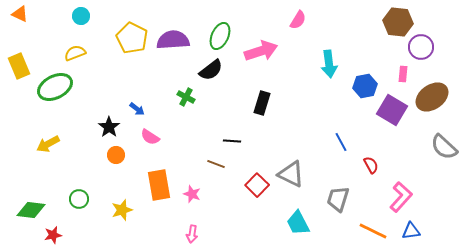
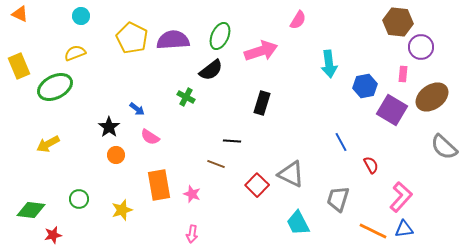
blue triangle at (411, 231): moved 7 px left, 2 px up
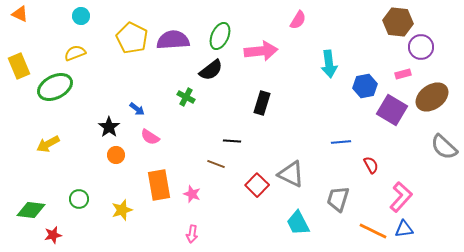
pink arrow at (261, 51): rotated 12 degrees clockwise
pink rectangle at (403, 74): rotated 70 degrees clockwise
blue line at (341, 142): rotated 66 degrees counterclockwise
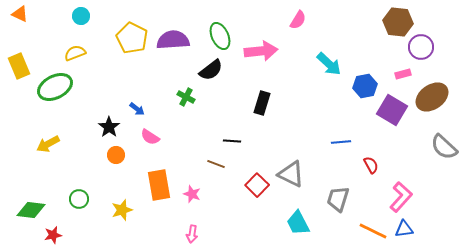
green ellipse at (220, 36): rotated 48 degrees counterclockwise
cyan arrow at (329, 64): rotated 40 degrees counterclockwise
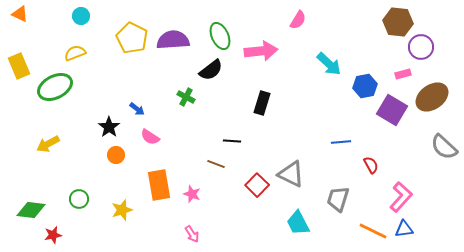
pink arrow at (192, 234): rotated 42 degrees counterclockwise
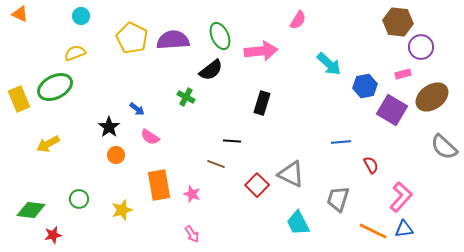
yellow rectangle at (19, 66): moved 33 px down
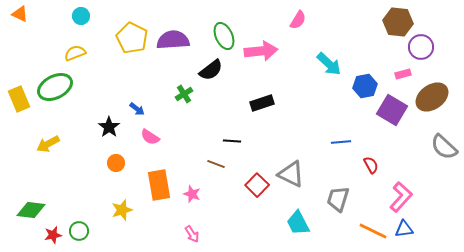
green ellipse at (220, 36): moved 4 px right
green cross at (186, 97): moved 2 px left, 3 px up; rotated 30 degrees clockwise
black rectangle at (262, 103): rotated 55 degrees clockwise
orange circle at (116, 155): moved 8 px down
green circle at (79, 199): moved 32 px down
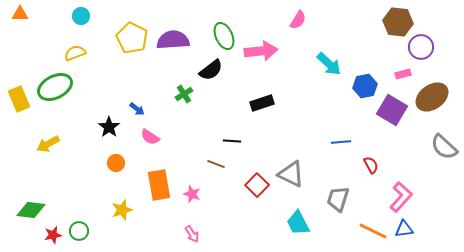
orange triangle at (20, 14): rotated 24 degrees counterclockwise
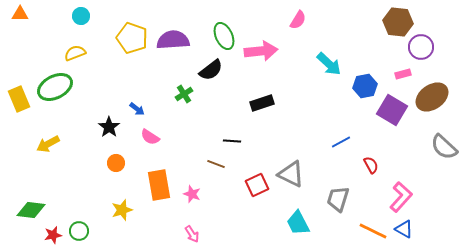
yellow pentagon at (132, 38): rotated 8 degrees counterclockwise
blue line at (341, 142): rotated 24 degrees counterclockwise
red square at (257, 185): rotated 20 degrees clockwise
blue triangle at (404, 229): rotated 36 degrees clockwise
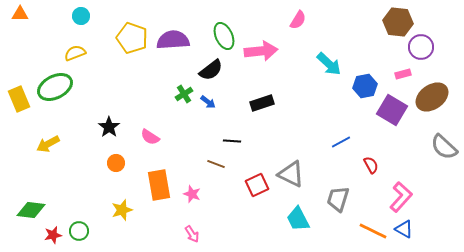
blue arrow at (137, 109): moved 71 px right, 7 px up
cyan trapezoid at (298, 223): moved 4 px up
